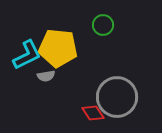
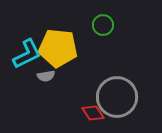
cyan L-shape: moved 1 px up
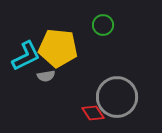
cyan L-shape: moved 1 px left, 2 px down
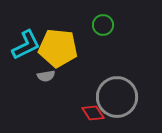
cyan L-shape: moved 11 px up
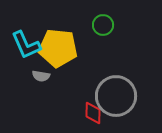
cyan L-shape: rotated 92 degrees clockwise
gray semicircle: moved 5 px left; rotated 18 degrees clockwise
gray circle: moved 1 px left, 1 px up
red diamond: rotated 35 degrees clockwise
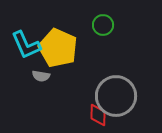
yellow pentagon: rotated 18 degrees clockwise
red diamond: moved 5 px right, 2 px down
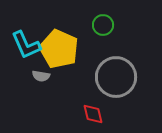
yellow pentagon: moved 1 px right, 1 px down
gray circle: moved 19 px up
red diamond: moved 5 px left, 1 px up; rotated 15 degrees counterclockwise
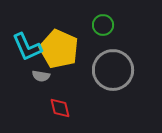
cyan L-shape: moved 1 px right, 2 px down
gray circle: moved 3 px left, 7 px up
red diamond: moved 33 px left, 6 px up
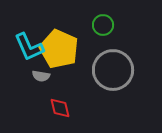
cyan L-shape: moved 2 px right
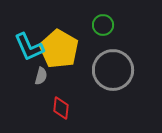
yellow pentagon: rotated 6 degrees clockwise
gray semicircle: rotated 84 degrees counterclockwise
red diamond: moved 1 px right; rotated 20 degrees clockwise
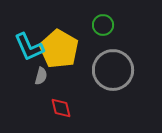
red diamond: rotated 20 degrees counterclockwise
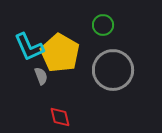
yellow pentagon: moved 1 px right, 4 px down
gray semicircle: rotated 36 degrees counterclockwise
red diamond: moved 1 px left, 9 px down
